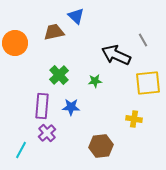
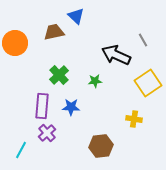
yellow square: rotated 28 degrees counterclockwise
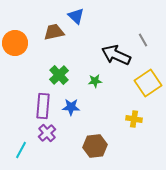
purple rectangle: moved 1 px right
brown hexagon: moved 6 px left
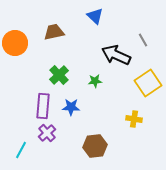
blue triangle: moved 19 px right
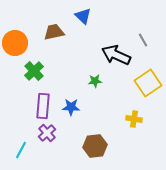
blue triangle: moved 12 px left
green cross: moved 25 px left, 4 px up
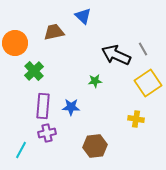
gray line: moved 9 px down
yellow cross: moved 2 px right
purple cross: rotated 30 degrees clockwise
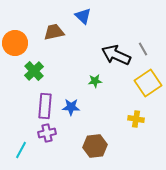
purple rectangle: moved 2 px right
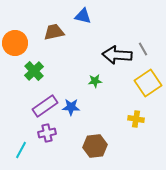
blue triangle: rotated 30 degrees counterclockwise
black arrow: moved 1 px right; rotated 20 degrees counterclockwise
purple rectangle: rotated 50 degrees clockwise
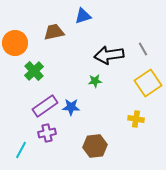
blue triangle: rotated 30 degrees counterclockwise
black arrow: moved 8 px left; rotated 12 degrees counterclockwise
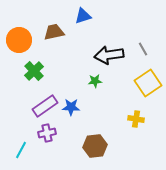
orange circle: moved 4 px right, 3 px up
